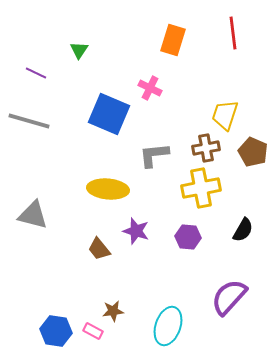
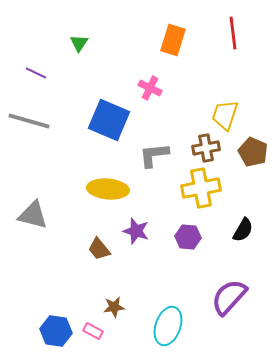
green triangle: moved 7 px up
blue square: moved 6 px down
brown star: moved 1 px right, 4 px up
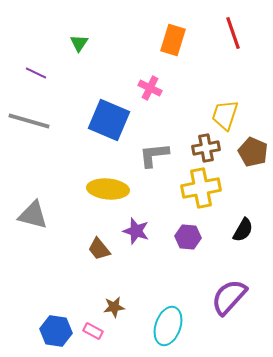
red line: rotated 12 degrees counterclockwise
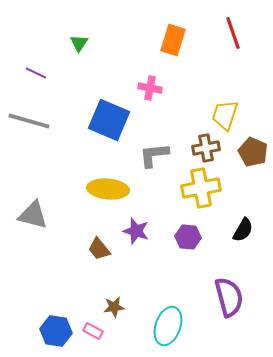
pink cross: rotated 15 degrees counterclockwise
purple semicircle: rotated 123 degrees clockwise
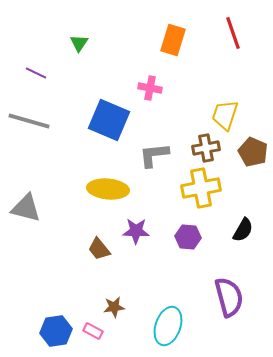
gray triangle: moved 7 px left, 7 px up
purple star: rotated 16 degrees counterclockwise
blue hexagon: rotated 16 degrees counterclockwise
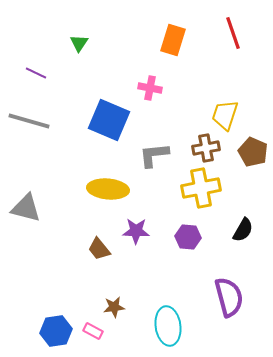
cyan ellipse: rotated 27 degrees counterclockwise
